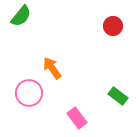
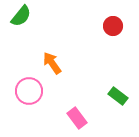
orange arrow: moved 5 px up
pink circle: moved 2 px up
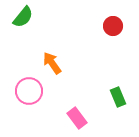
green semicircle: moved 2 px right, 1 px down
green rectangle: moved 1 px down; rotated 30 degrees clockwise
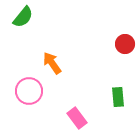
red circle: moved 12 px right, 18 px down
green rectangle: rotated 18 degrees clockwise
